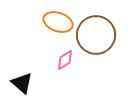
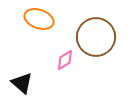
orange ellipse: moved 19 px left, 3 px up
brown circle: moved 2 px down
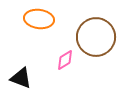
orange ellipse: rotated 12 degrees counterclockwise
black triangle: moved 1 px left, 5 px up; rotated 20 degrees counterclockwise
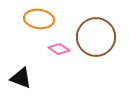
pink diamond: moved 6 px left, 11 px up; rotated 65 degrees clockwise
